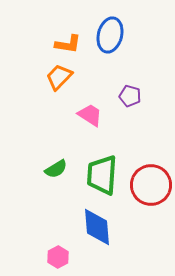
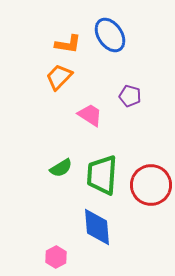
blue ellipse: rotated 48 degrees counterclockwise
green semicircle: moved 5 px right, 1 px up
pink hexagon: moved 2 px left
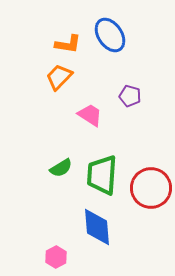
red circle: moved 3 px down
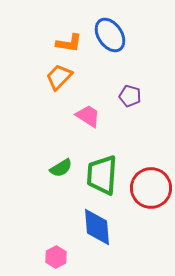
orange L-shape: moved 1 px right, 1 px up
pink trapezoid: moved 2 px left, 1 px down
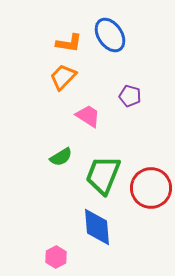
orange trapezoid: moved 4 px right
green semicircle: moved 11 px up
green trapezoid: moved 1 px right; rotated 18 degrees clockwise
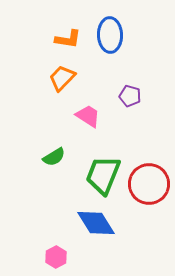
blue ellipse: rotated 32 degrees clockwise
orange L-shape: moved 1 px left, 4 px up
orange trapezoid: moved 1 px left, 1 px down
green semicircle: moved 7 px left
red circle: moved 2 px left, 4 px up
blue diamond: moved 1 px left, 4 px up; rotated 27 degrees counterclockwise
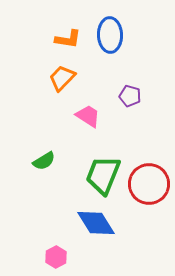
green semicircle: moved 10 px left, 4 px down
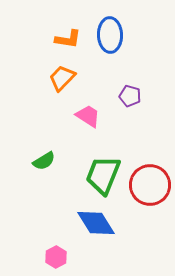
red circle: moved 1 px right, 1 px down
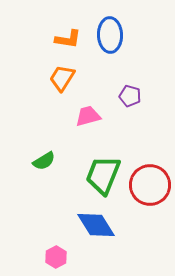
orange trapezoid: rotated 12 degrees counterclockwise
pink trapezoid: rotated 48 degrees counterclockwise
blue diamond: moved 2 px down
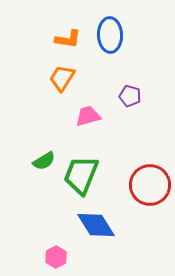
green trapezoid: moved 22 px left
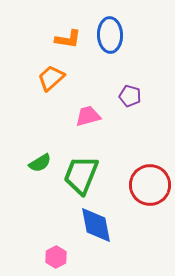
orange trapezoid: moved 11 px left; rotated 16 degrees clockwise
green semicircle: moved 4 px left, 2 px down
blue diamond: rotated 21 degrees clockwise
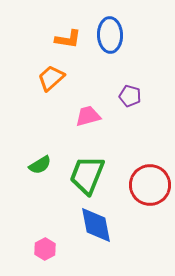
green semicircle: moved 2 px down
green trapezoid: moved 6 px right
pink hexagon: moved 11 px left, 8 px up
